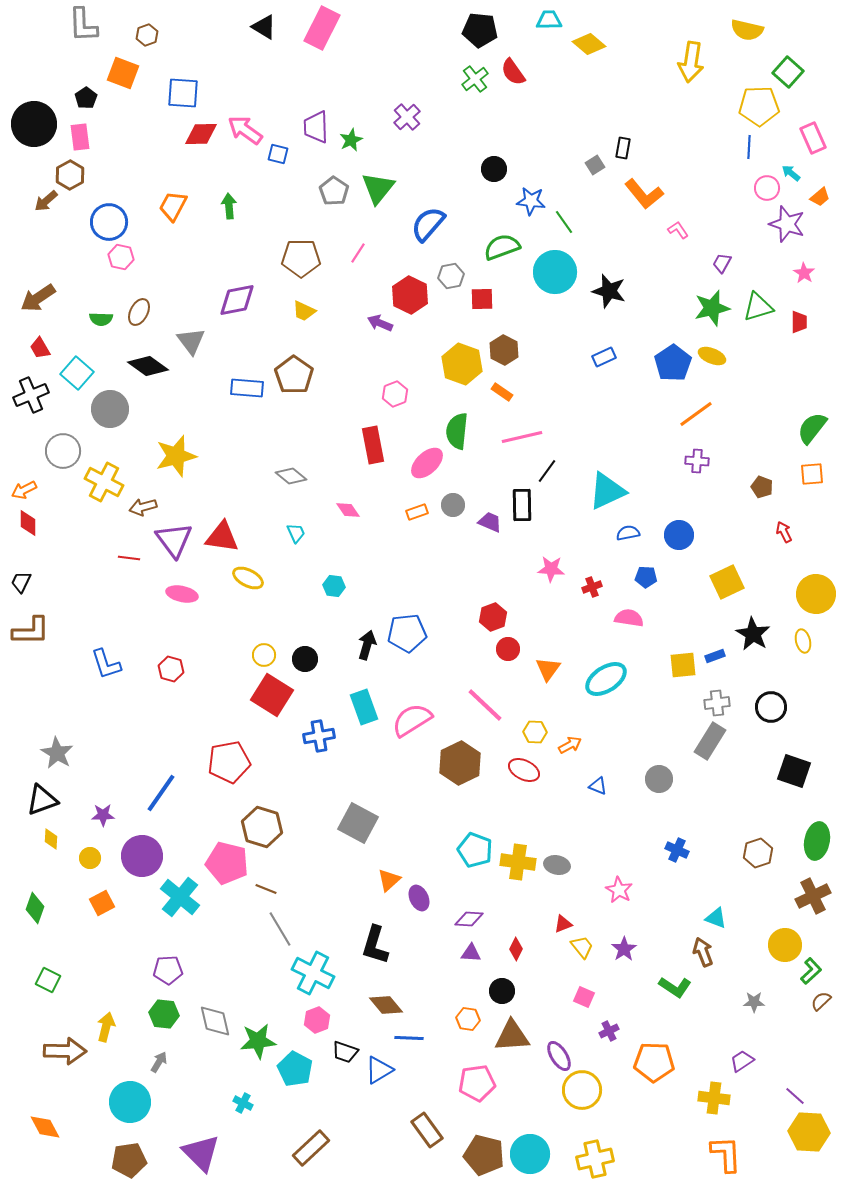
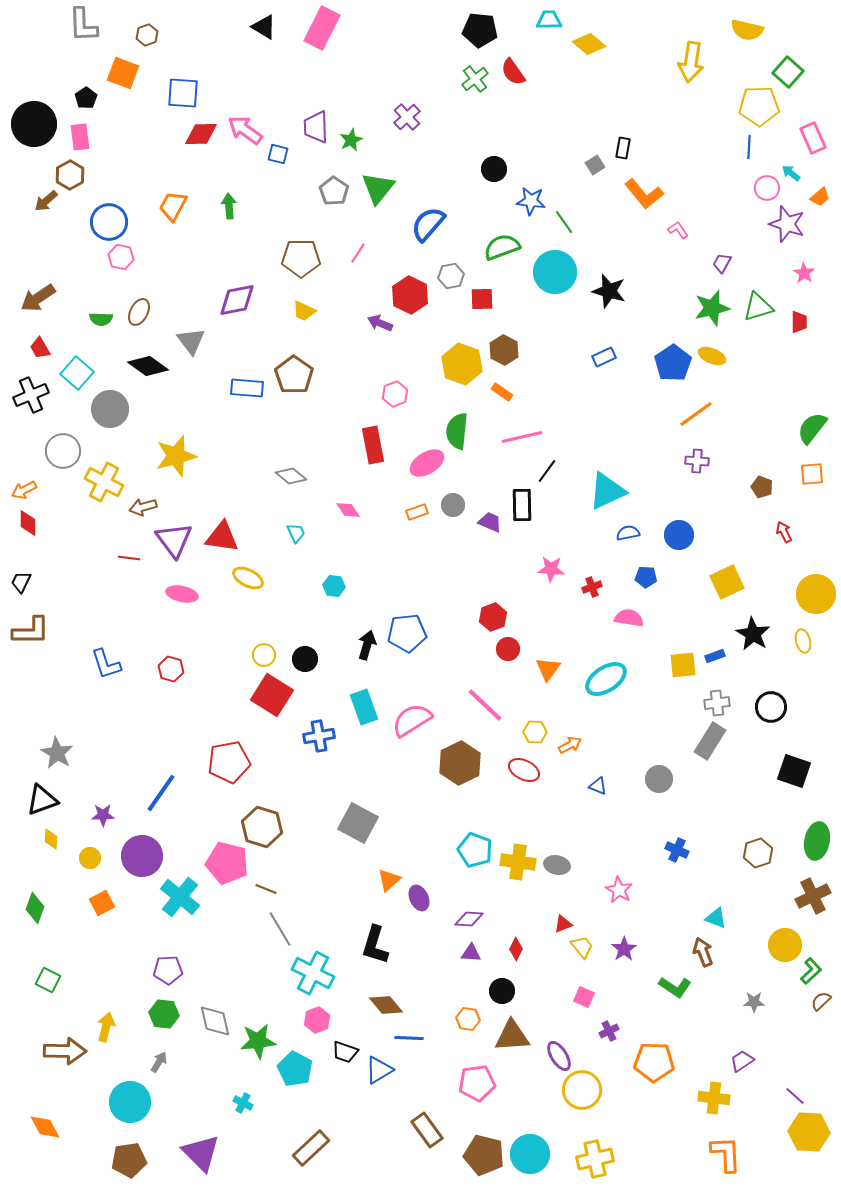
pink ellipse at (427, 463): rotated 12 degrees clockwise
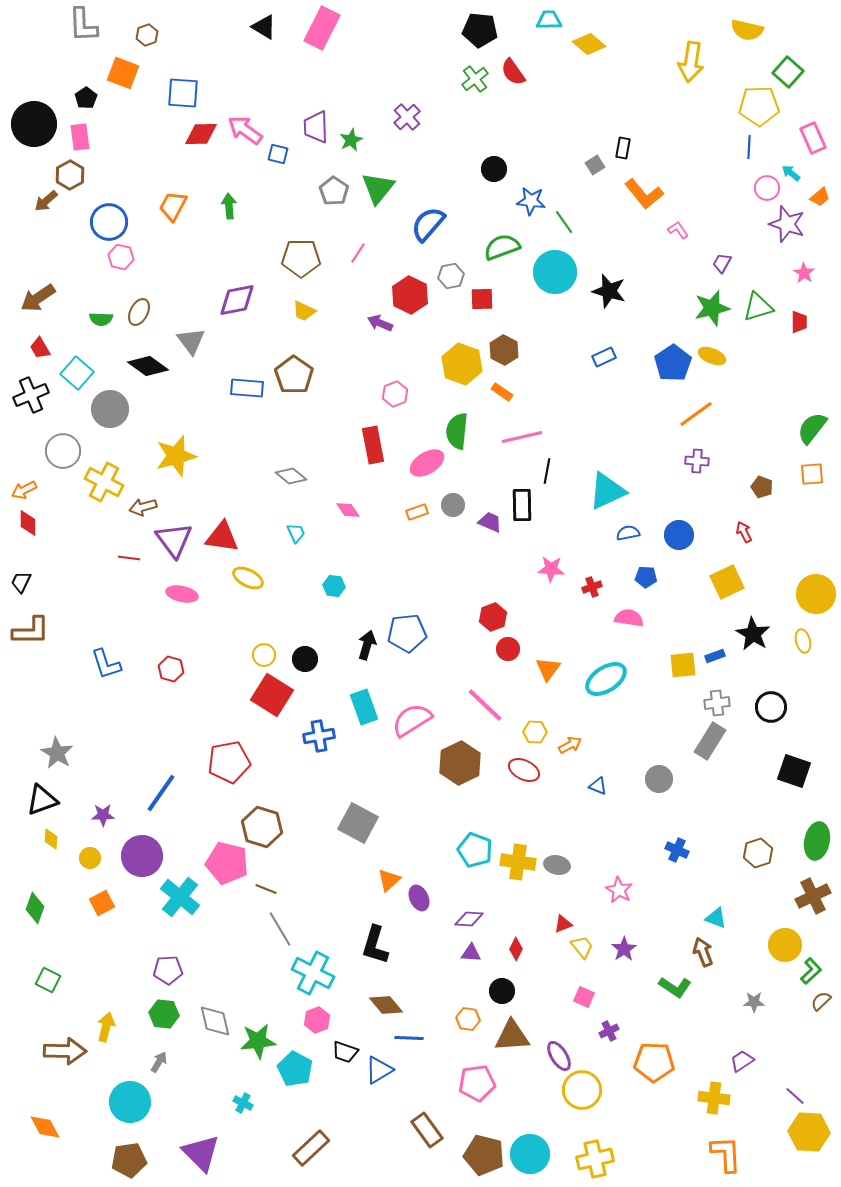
black line at (547, 471): rotated 25 degrees counterclockwise
red arrow at (784, 532): moved 40 px left
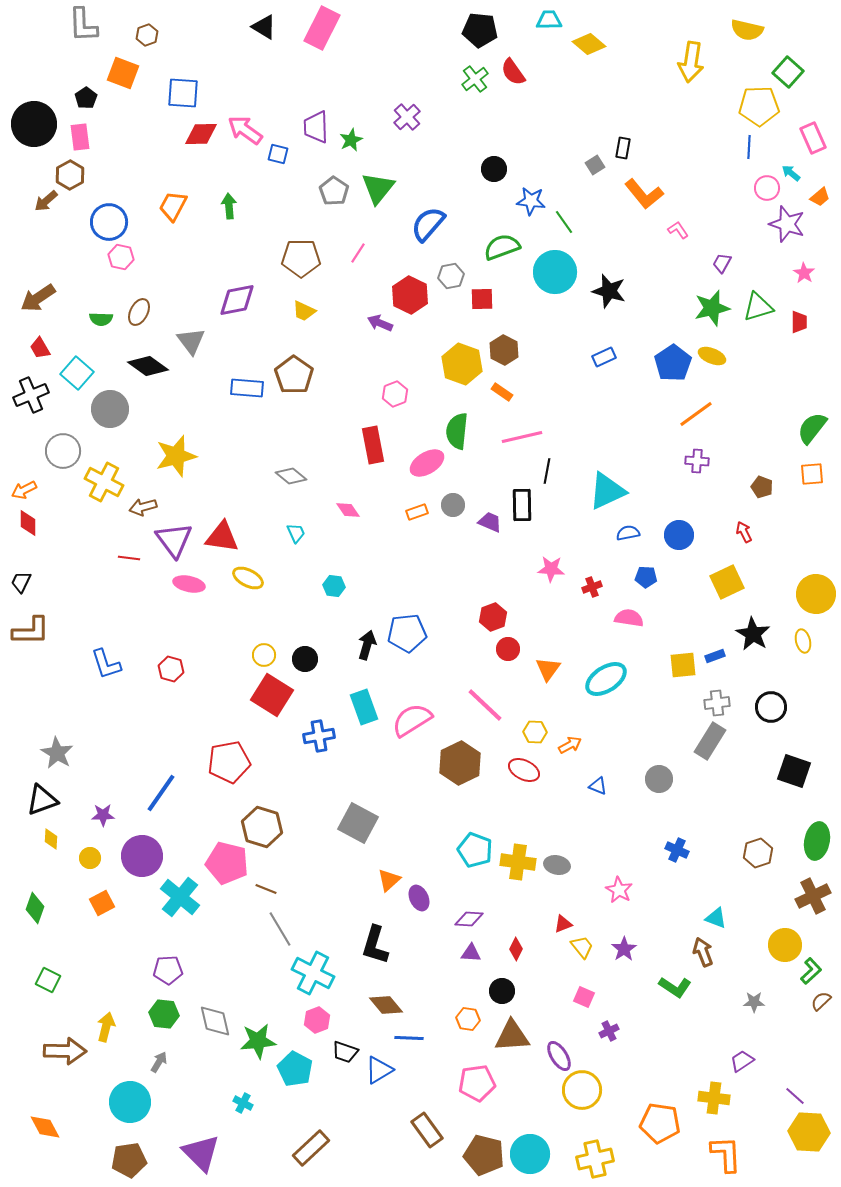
pink ellipse at (182, 594): moved 7 px right, 10 px up
orange pentagon at (654, 1062): moved 6 px right, 61 px down; rotated 6 degrees clockwise
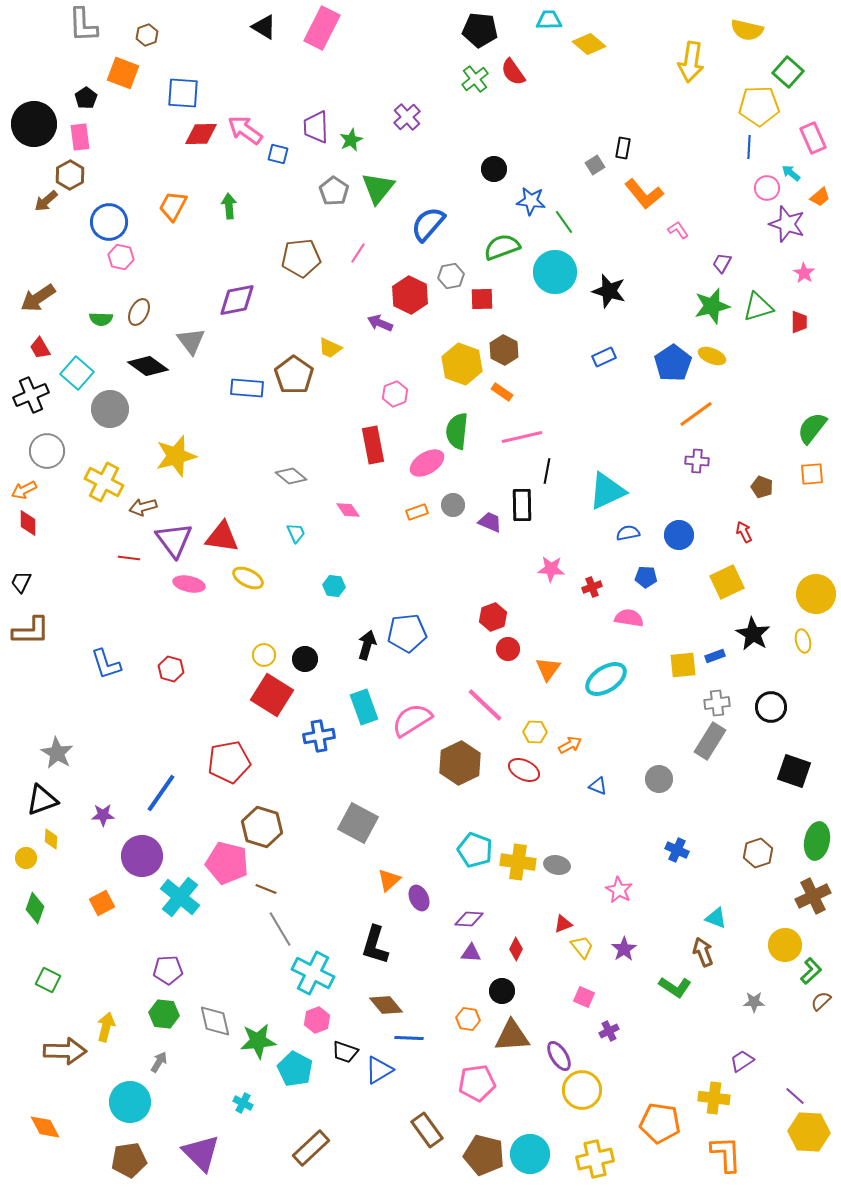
brown pentagon at (301, 258): rotated 6 degrees counterclockwise
green star at (712, 308): moved 2 px up
yellow trapezoid at (304, 311): moved 26 px right, 37 px down
gray circle at (63, 451): moved 16 px left
yellow circle at (90, 858): moved 64 px left
